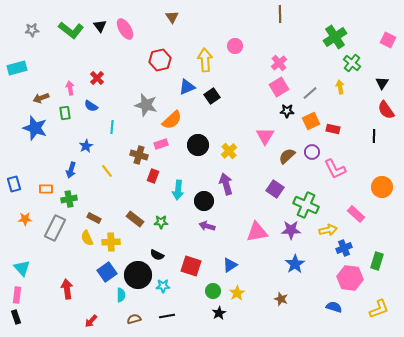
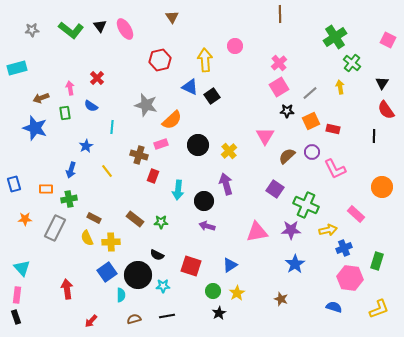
blue triangle at (187, 87): moved 3 px right; rotated 48 degrees clockwise
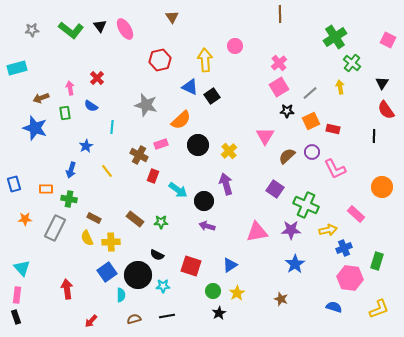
orange semicircle at (172, 120): moved 9 px right
brown cross at (139, 155): rotated 12 degrees clockwise
cyan arrow at (178, 190): rotated 60 degrees counterclockwise
green cross at (69, 199): rotated 21 degrees clockwise
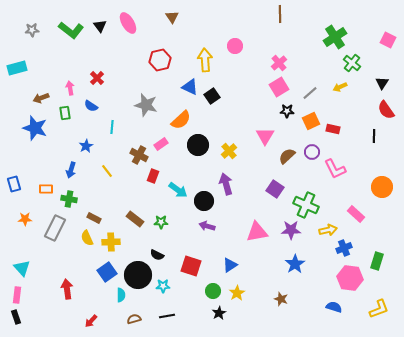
pink ellipse at (125, 29): moved 3 px right, 6 px up
yellow arrow at (340, 87): rotated 104 degrees counterclockwise
pink rectangle at (161, 144): rotated 16 degrees counterclockwise
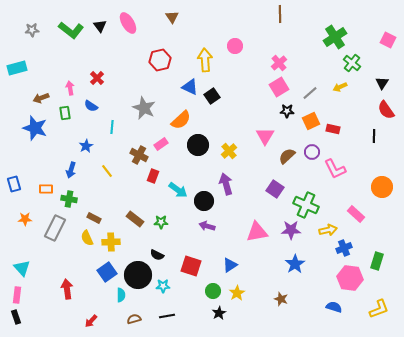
gray star at (146, 105): moved 2 px left, 3 px down; rotated 10 degrees clockwise
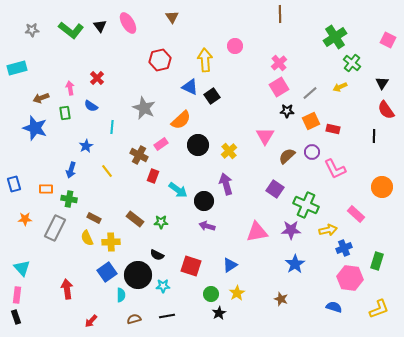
green circle at (213, 291): moved 2 px left, 3 px down
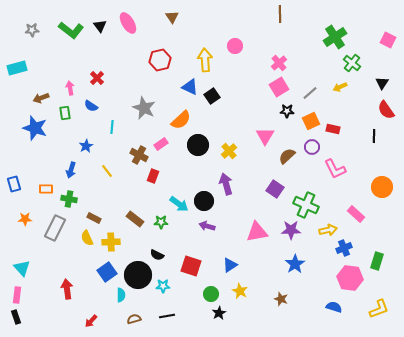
purple circle at (312, 152): moved 5 px up
cyan arrow at (178, 190): moved 1 px right, 14 px down
yellow star at (237, 293): moved 3 px right, 2 px up; rotated 14 degrees counterclockwise
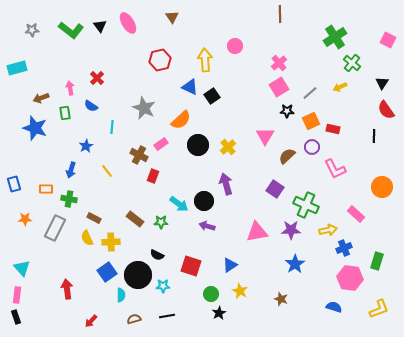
yellow cross at (229, 151): moved 1 px left, 4 px up
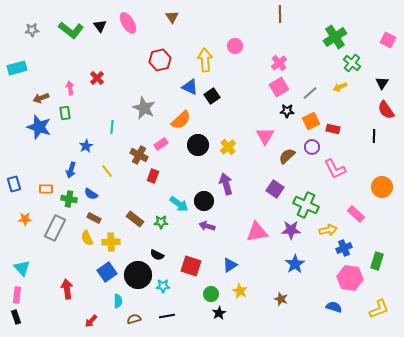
blue semicircle at (91, 106): moved 88 px down
blue star at (35, 128): moved 4 px right, 1 px up
cyan semicircle at (121, 295): moved 3 px left, 6 px down
